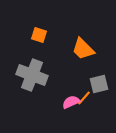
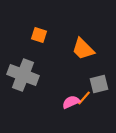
gray cross: moved 9 px left
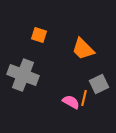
gray square: rotated 12 degrees counterclockwise
orange line: rotated 28 degrees counterclockwise
pink semicircle: rotated 54 degrees clockwise
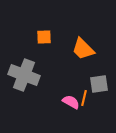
orange square: moved 5 px right, 2 px down; rotated 21 degrees counterclockwise
gray cross: moved 1 px right
gray square: rotated 18 degrees clockwise
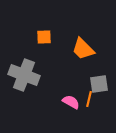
orange line: moved 5 px right, 1 px down
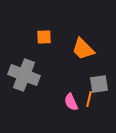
pink semicircle: rotated 144 degrees counterclockwise
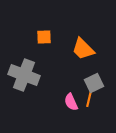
gray square: moved 5 px left, 1 px up; rotated 18 degrees counterclockwise
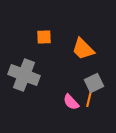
pink semicircle: rotated 18 degrees counterclockwise
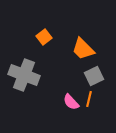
orange square: rotated 35 degrees counterclockwise
gray square: moved 7 px up
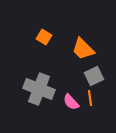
orange square: rotated 21 degrees counterclockwise
gray cross: moved 15 px right, 14 px down
orange line: moved 1 px right, 1 px up; rotated 21 degrees counterclockwise
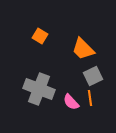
orange square: moved 4 px left, 1 px up
gray square: moved 1 px left
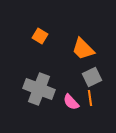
gray square: moved 1 px left, 1 px down
